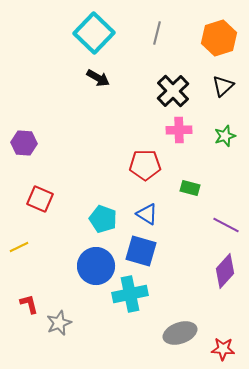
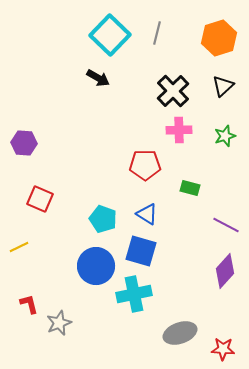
cyan square: moved 16 px right, 2 px down
cyan cross: moved 4 px right
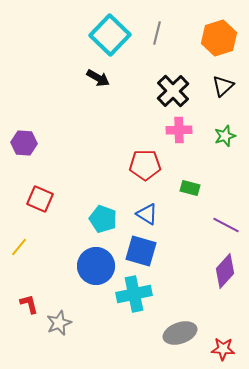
yellow line: rotated 24 degrees counterclockwise
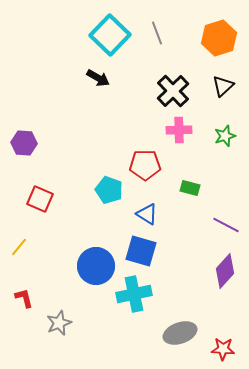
gray line: rotated 35 degrees counterclockwise
cyan pentagon: moved 6 px right, 29 px up
red L-shape: moved 5 px left, 6 px up
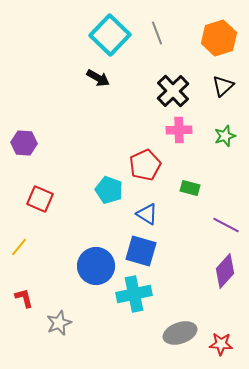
red pentagon: rotated 24 degrees counterclockwise
red star: moved 2 px left, 5 px up
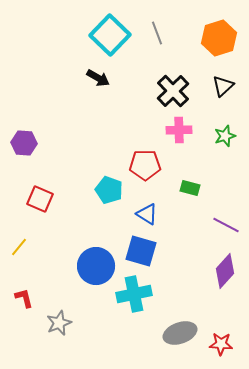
red pentagon: rotated 24 degrees clockwise
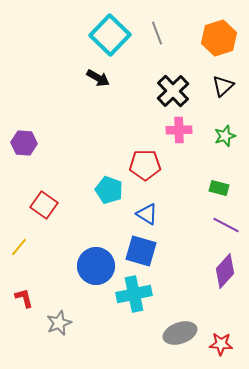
green rectangle: moved 29 px right
red square: moved 4 px right, 6 px down; rotated 12 degrees clockwise
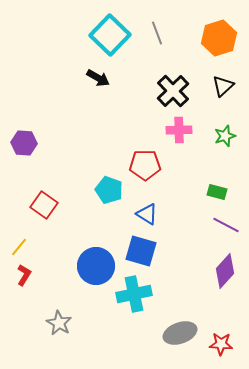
green rectangle: moved 2 px left, 4 px down
red L-shape: moved 23 px up; rotated 45 degrees clockwise
gray star: rotated 20 degrees counterclockwise
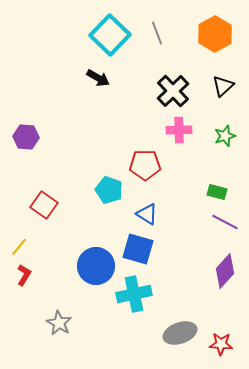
orange hexagon: moved 4 px left, 4 px up; rotated 12 degrees counterclockwise
purple hexagon: moved 2 px right, 6 px up
purple line: moved 1 px left, 3 px up
blue square: moved 3 px left, 2 px up
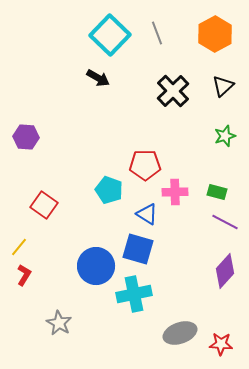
pink cross: moved 4 px left, 62 px down
